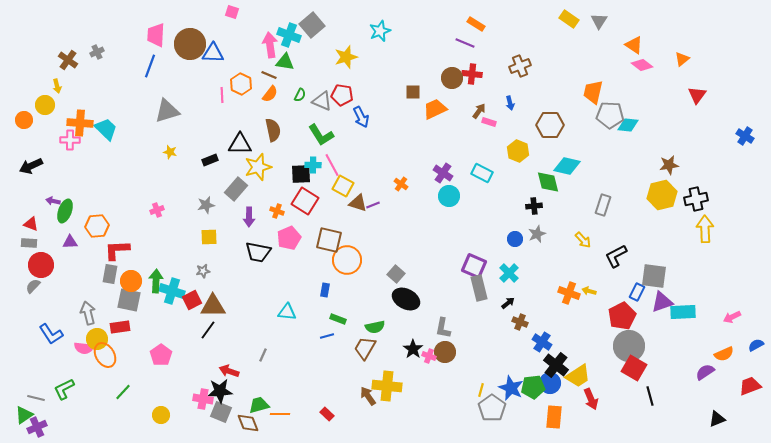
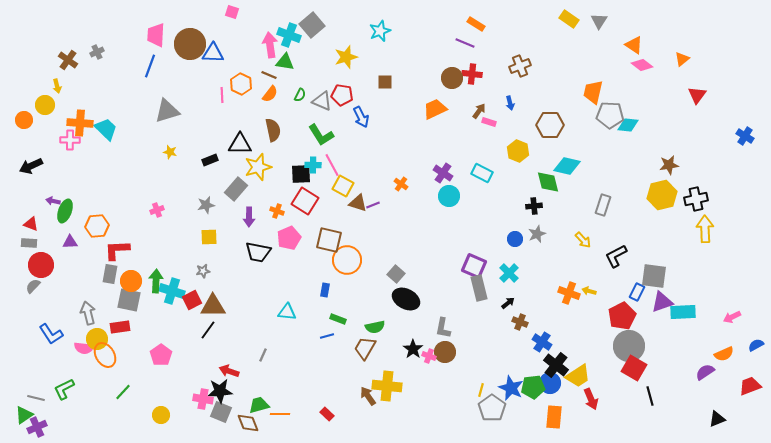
brown square at (413, 92): moved 28 px left, 10 px up
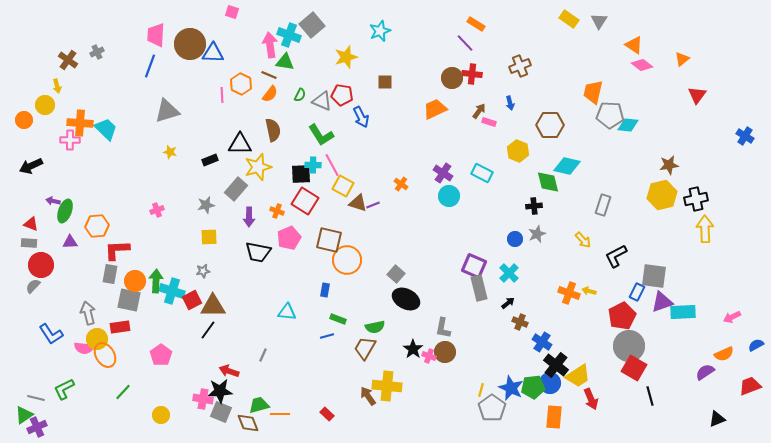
purple line at (465, 43): rotated 24 degrees clockwise
orange circle at (131, 281): moved 4 px right
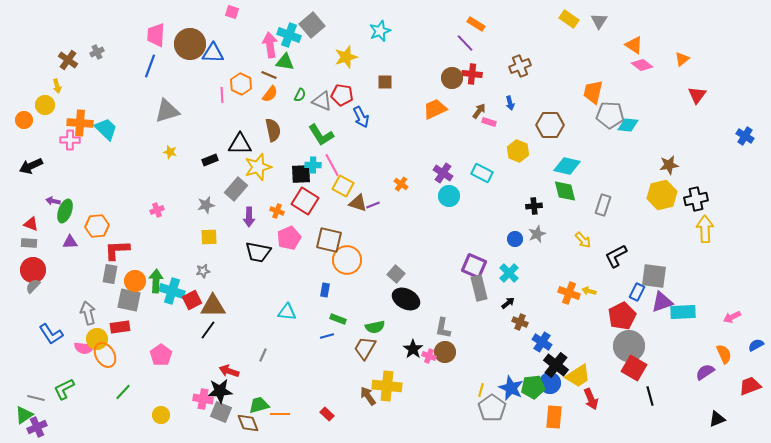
green diamond at (548, 182): moved 17 px right, 9 px down
red circle at (41, 265): moved 8 px left, 5 px down
orange semicircle at (724, 354): rotated 90 degrees counterclockwise
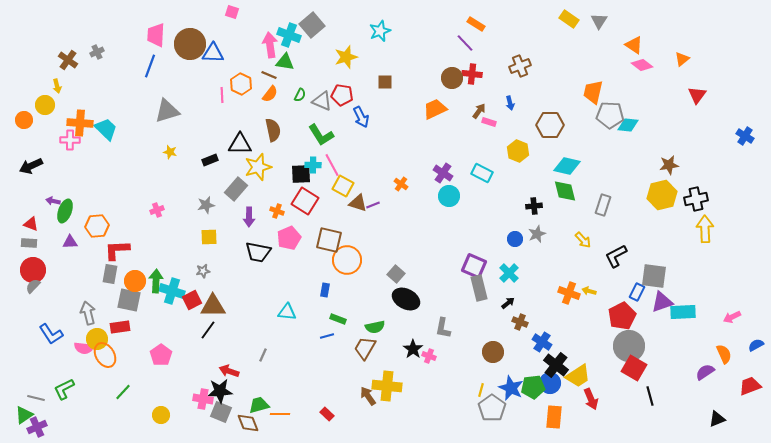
brown circle at (445, 352): moved 48 px right
